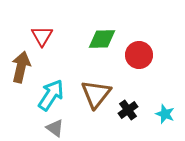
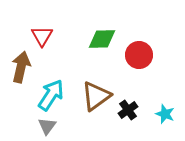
brown triangle: moved 2 px down; rotated 16 degrees clockwise
gray triangle: moved 8 px left, 2 px up; rotated 30 degrees clockwise
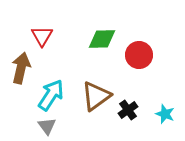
brown arrow: moved 1 px down
gray triangle: rotated 12 degrees counterclockwise
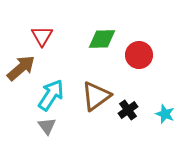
brown arrow: rotated 36 degrees clockwise
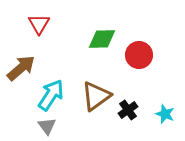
red triangle: moved 3 px left, 12 px up
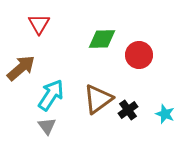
brown triangle: moved 2 px right, 3 px down
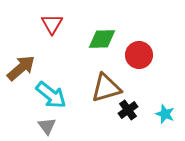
red triangle: moved 13 px right
cyan arrow: rotated 96 degrees clockwise
brown triangle: moved 8 px right, 11 px up; rotated 20 degrees clockwise
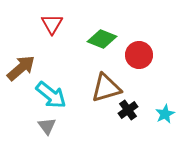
green diamond: rotated 24 degrees clockwise
cyan star: rotated 24 degrees clockwise
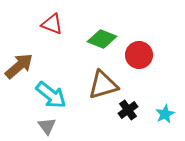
red triangle: rotated 40 degrees counterclockwise
brown arrow: moved 2 px left, 2 px up
brown triangle: moved 3 px left, 3 px up
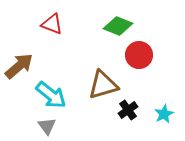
green diamond: moved 16 px right, 13 px up
cyan star: moved 1 px left
